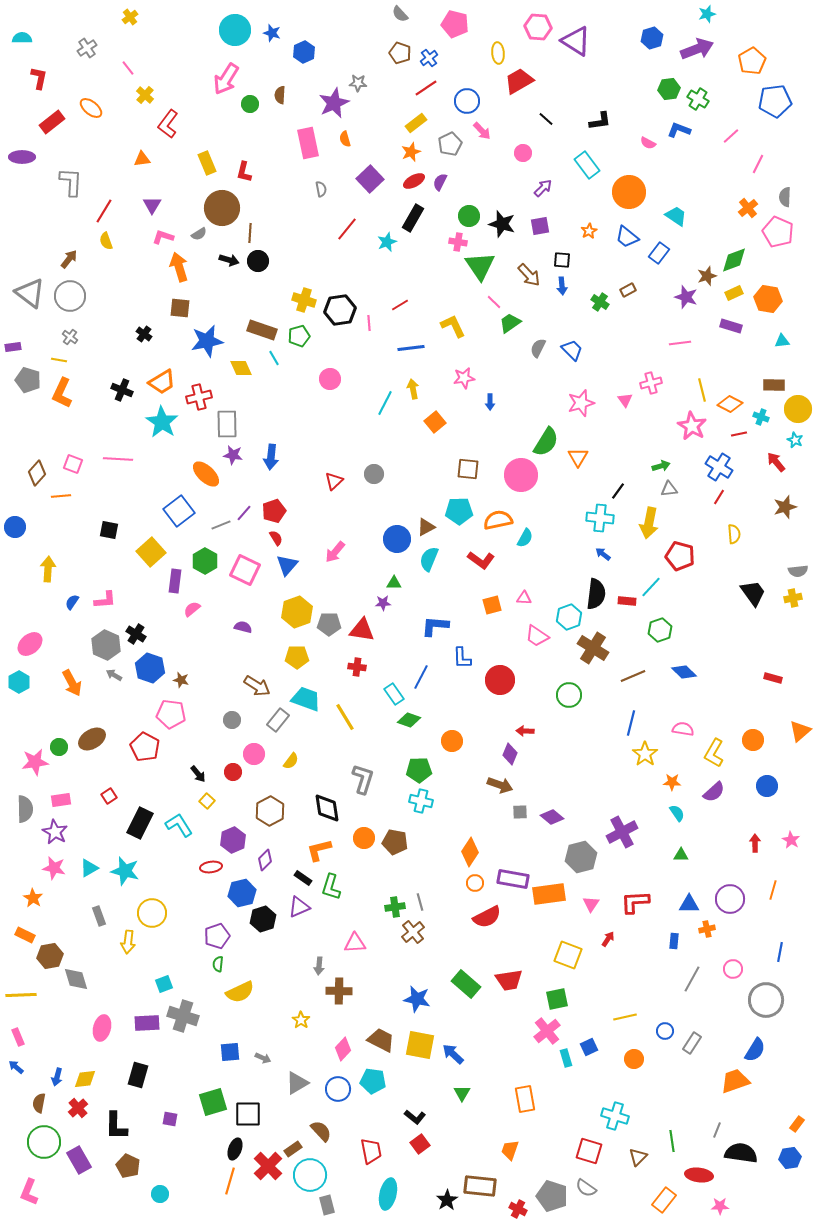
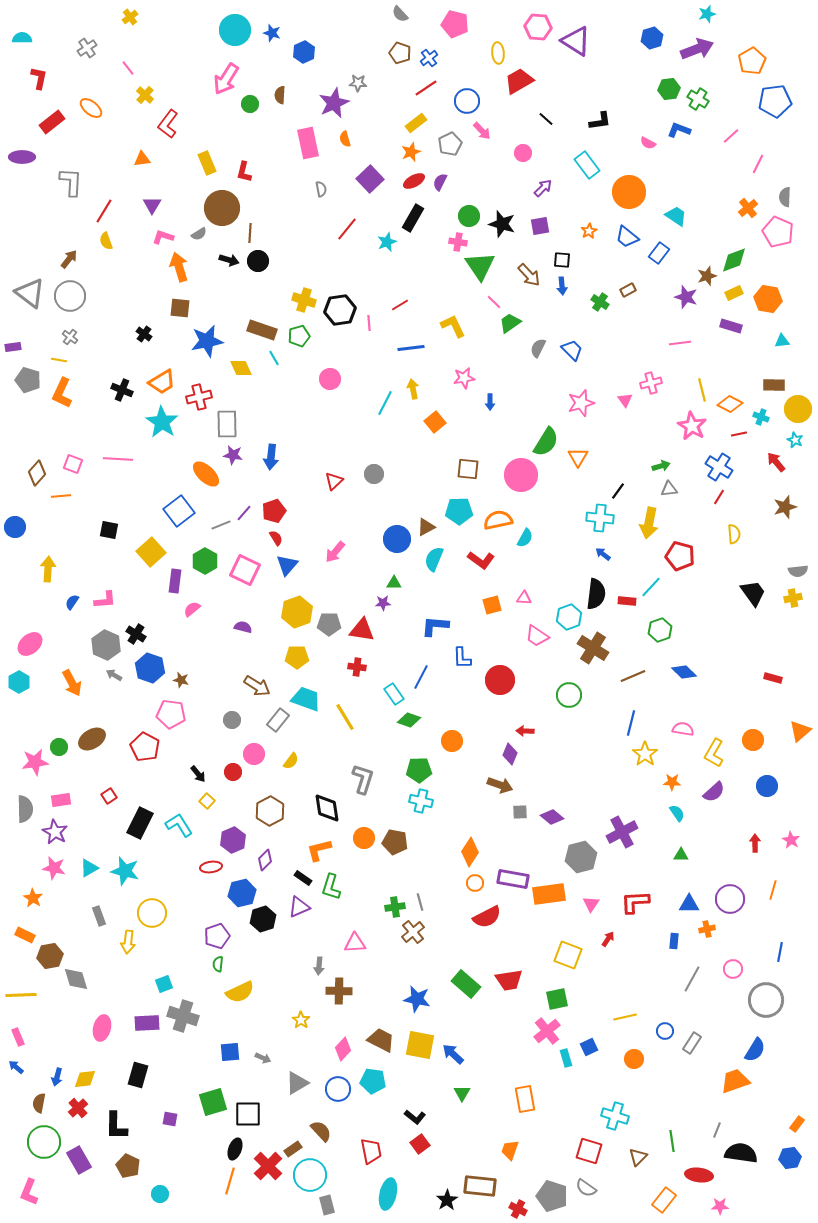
cyan semicircle at (429, 559): moved 5 px right
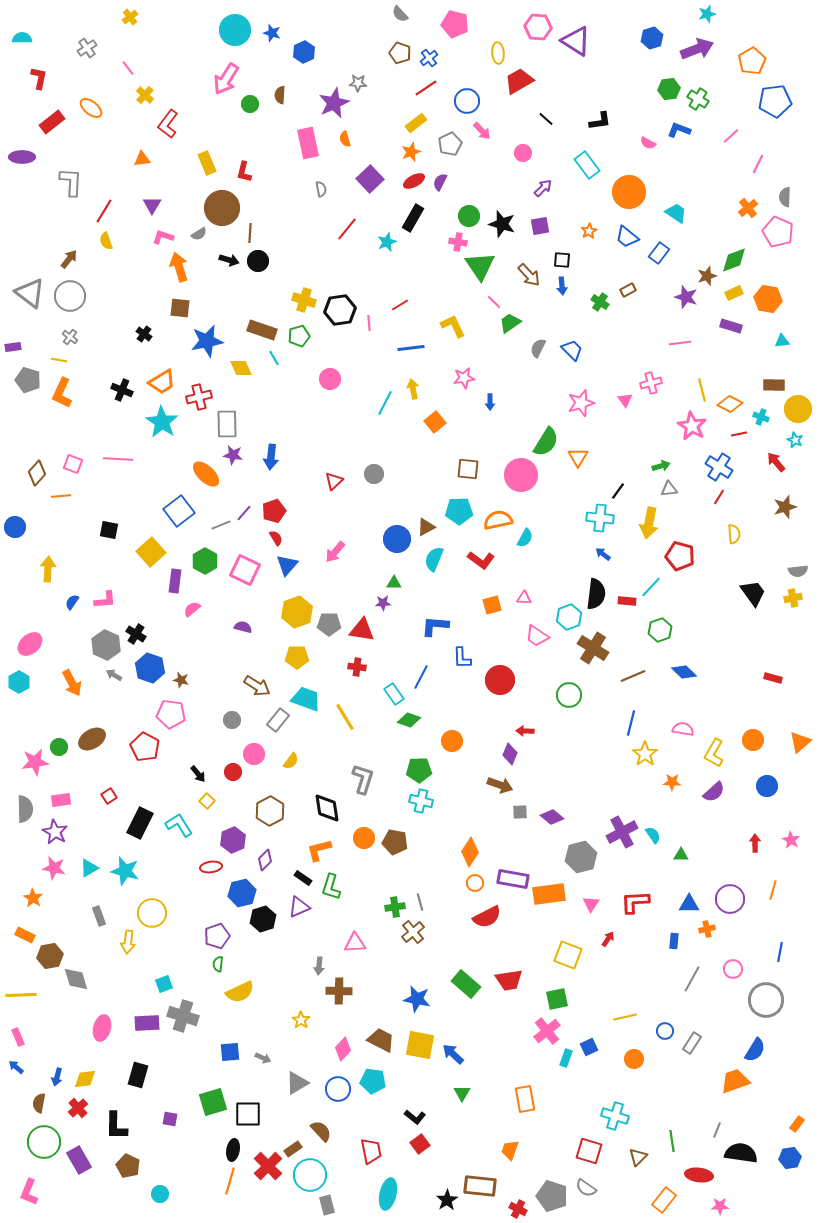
cyan trapezoid at (676, 216): moved 3 px up
orange triangle at (800, 731): moved 11 px down
cyan semicircle at (677, 813): moved 24 px left, 22 px down
cyan rectangle at (566, 1058): rotated 36 degrees clockwise
black ellipse at (235, 1149): moved 2 px left, 1 px down; rotated 10 degrees counterclockwise
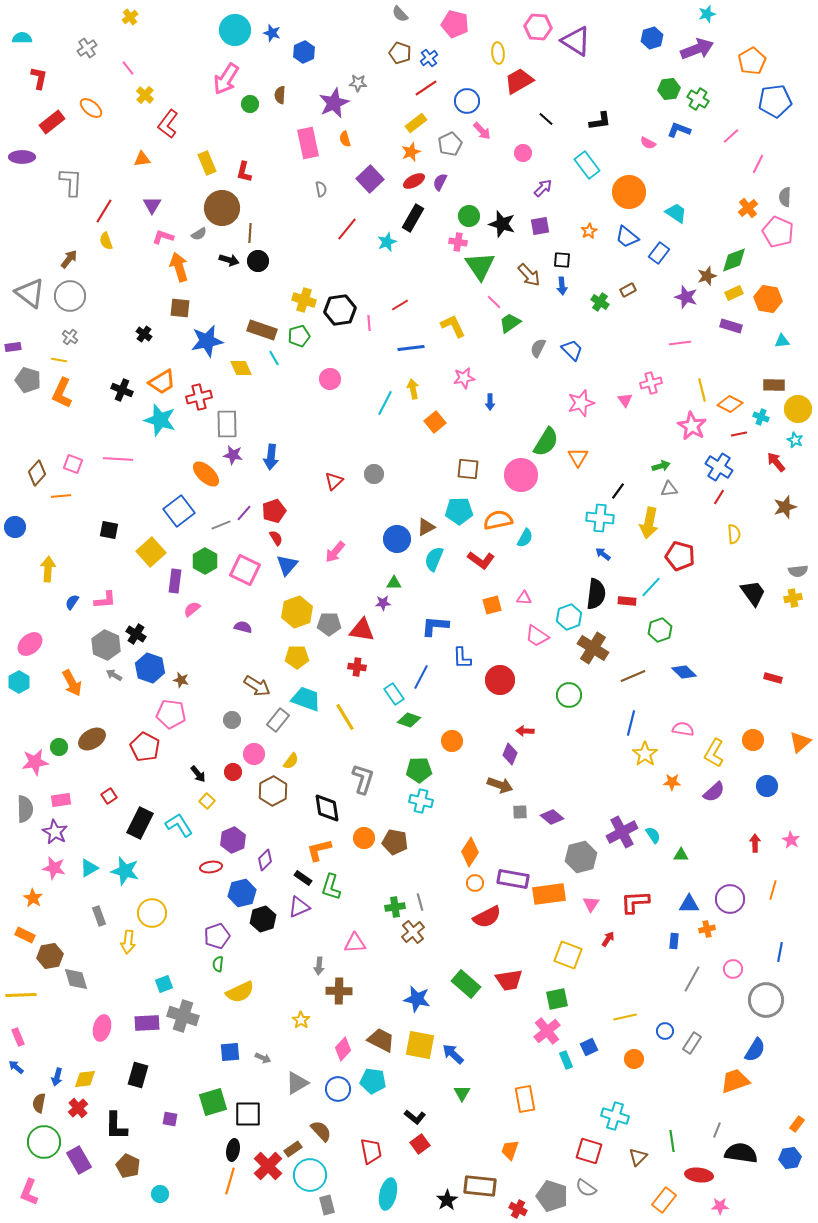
cyan star at (162, 422): moved 2 px left, 2 px up; rotated 16 degrees counterclockwise
brown hexagon at (270, 811): moved 3 px right, 20 px up
cyan rectangle at (566, 1058): moved 2 px down; rotated 42 degrees counterclockwise
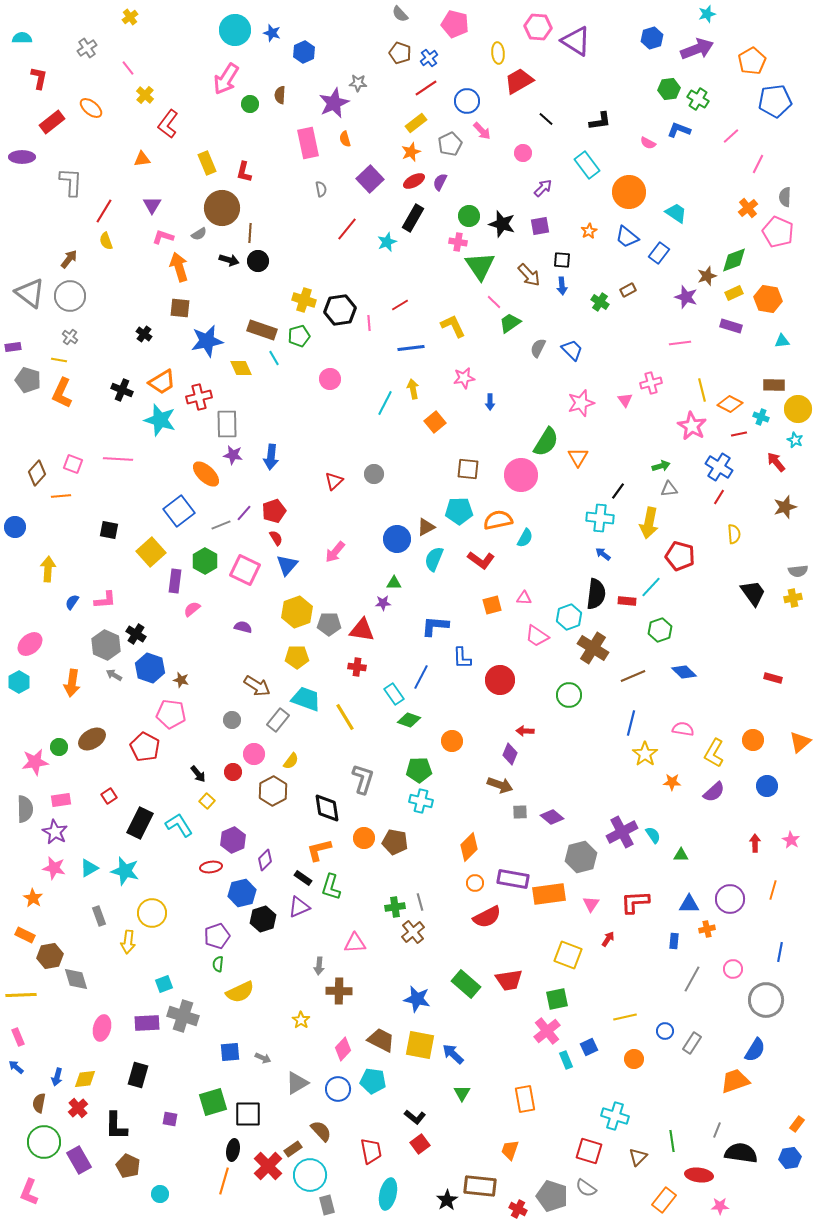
orange arrow at (72, 683): rotated 36 degrees clockwise
orange diamond at (470, 852): moved 1 px left, 5 px up; rotated 12 degrees clockwise
orange line at (230, 1181): moved 6 px left
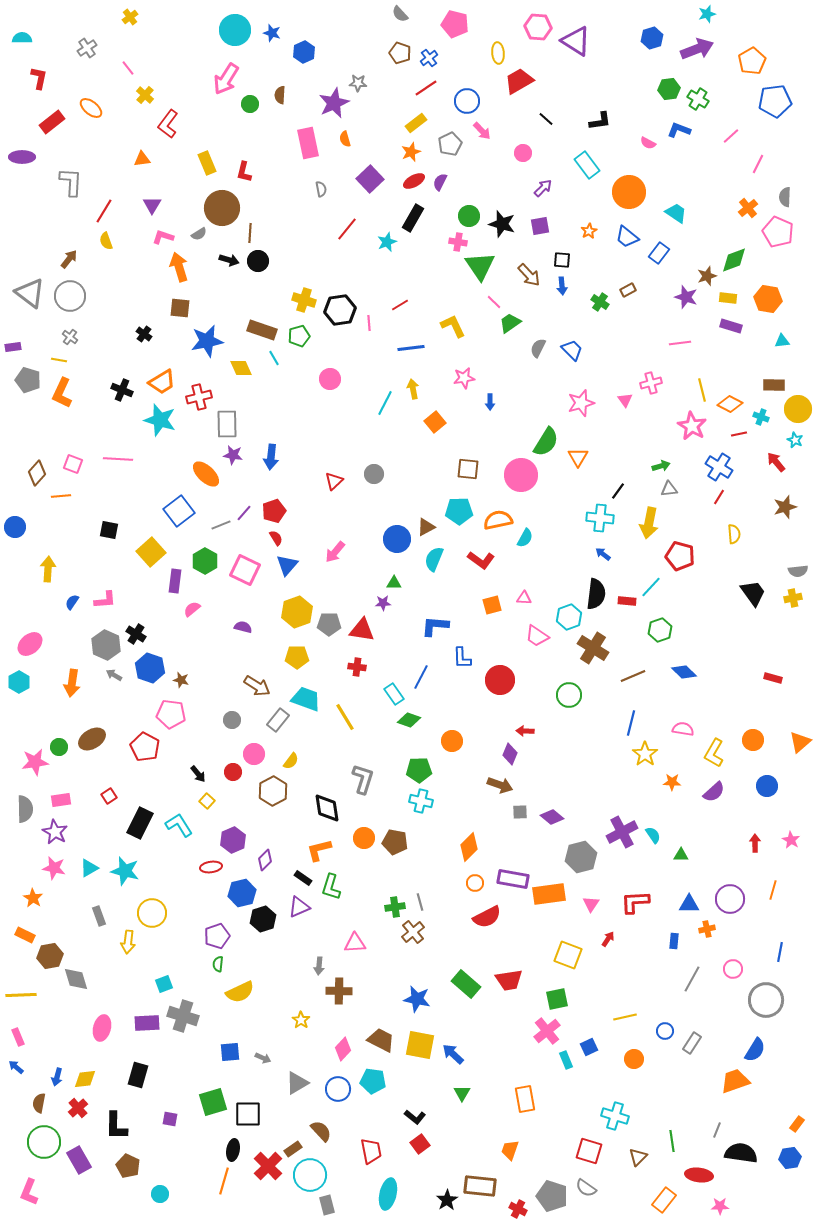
yellow rectangle at (734, 293): moved 6 px left, 5 px down; rotated 30 degrees clockwise
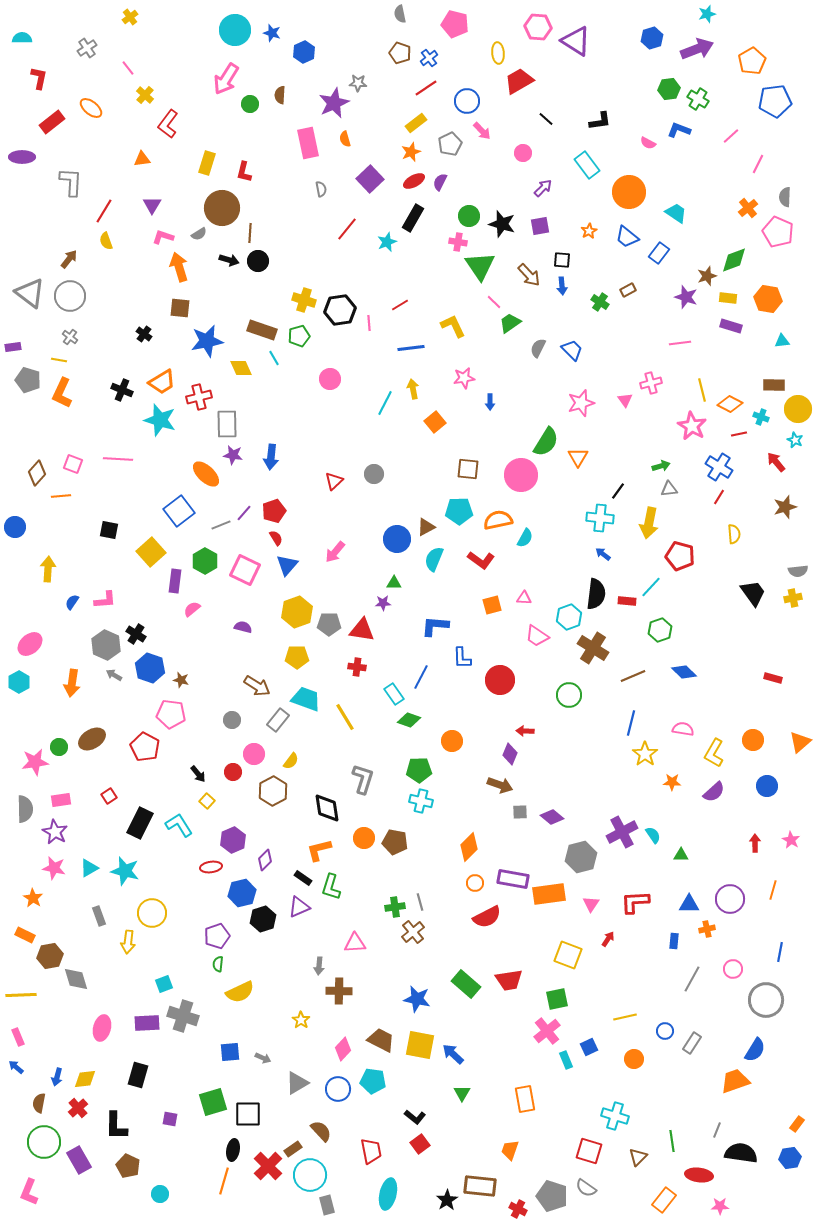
gray semicircle at (400, 14): rotated 30 degrees clockwise
yellow rectangle at (207, 163): rotated 40 degrees clockwise
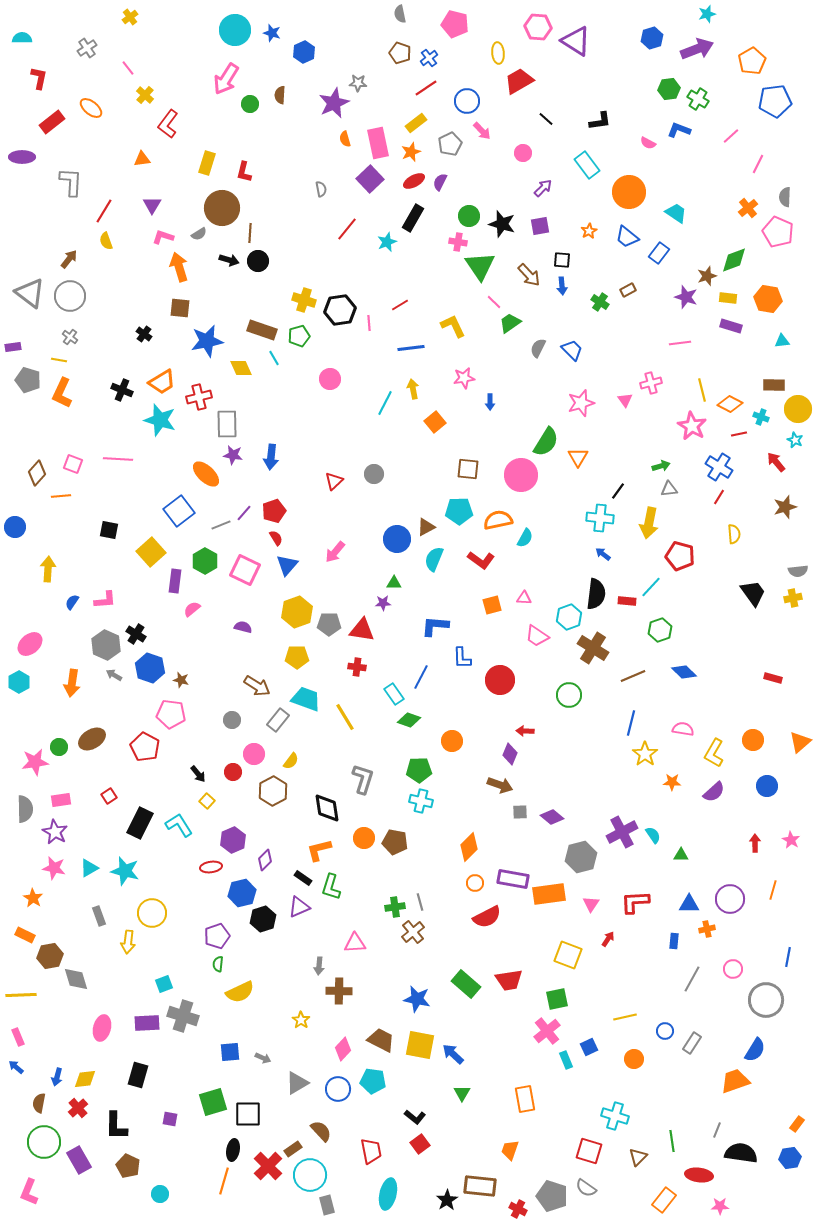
pink rectangle at (308, 143): moved 70 px right
blue line at (780, 952): moved 8 px right, 5 px down
